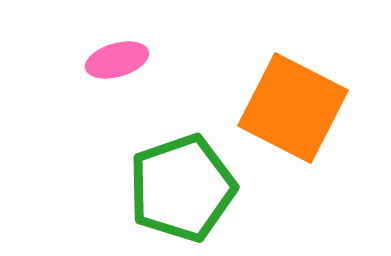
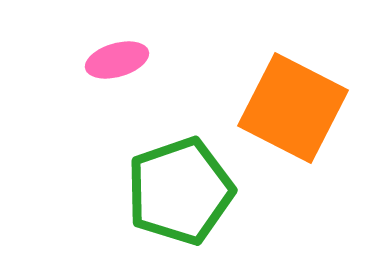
green pentagon: moved 2 px left, 3 px down
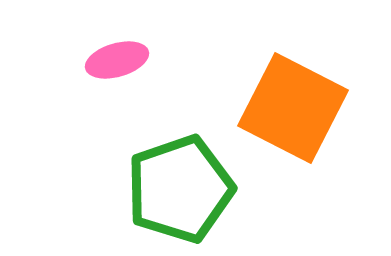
green pentagon: moved 2 px up
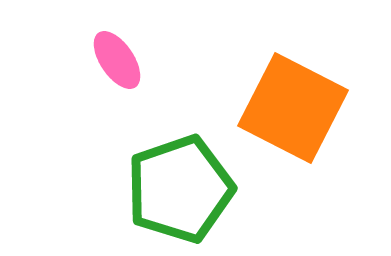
pink ellipse: rotated 72 degrees clockwise
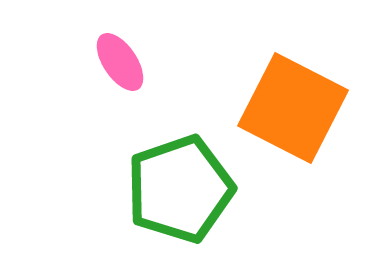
pink ellipse: moved 3 px right, 2 px down
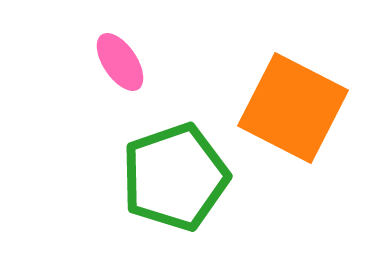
green pentagon: moved 5 px left, 12 px up
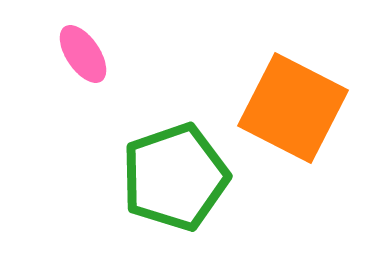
pink ellipse: moved 37 px left, 8 px up
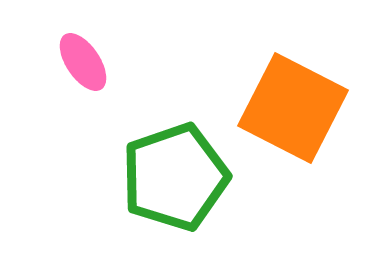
pink ellipse: moved 8 px down
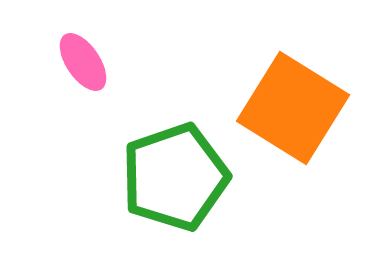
orange square: rotated 5 degrees clockwise
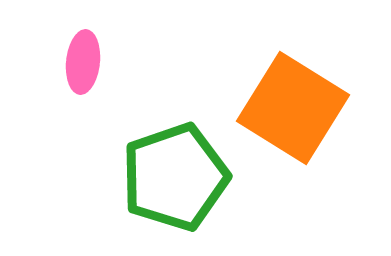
pink ellipse: rotated 40 degrees clockwise
